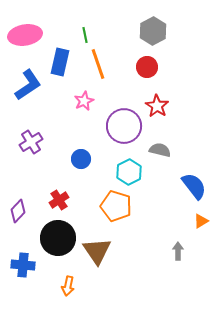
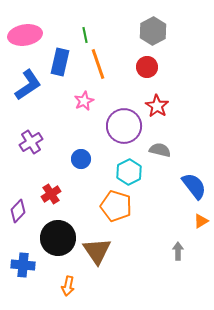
red cross: moved 8 px left, 6 px up
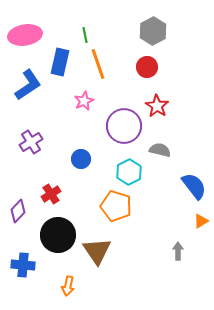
black circle: moved 3 px up
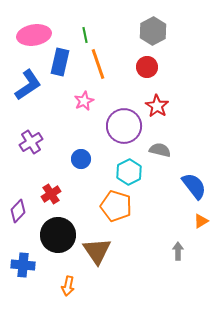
pink ellipse: moved 9 px right
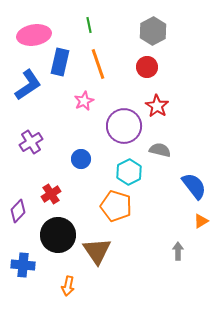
green line: moved 4 px right, 10 px up
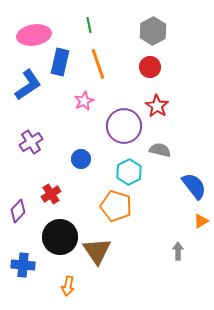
red circle: moved 3 px right
black circle: moved 2 px right, 2 px down
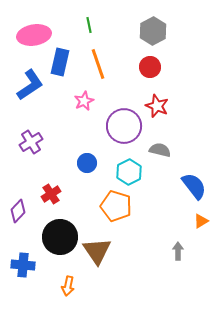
blue L-shape: moved 2 px right
red star: rotated 10 degrees counterclockwise
blue circle: moved 6 px right, 4 px down
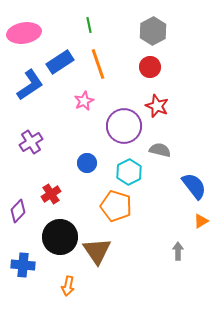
pink ellipse: moved 10 px left, 2 px up
blue rectangle: rotated 44 degrees clockwise
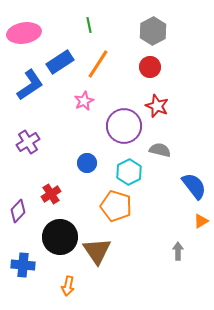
orange line: rotated 52 degrees clockwise
purple cross: moved 3 px left
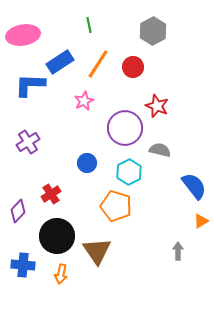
pink ellipse: moved 1 px left, 2 px down
red circle: moved 17 px left
blue L-shape: rotated 144 degrees counterclockwise
purple circle: moved 1 px right, 2 px down
black circle: moved 3 px left, 1 px up
orange arrow: moved 7 px left, 12 px up
